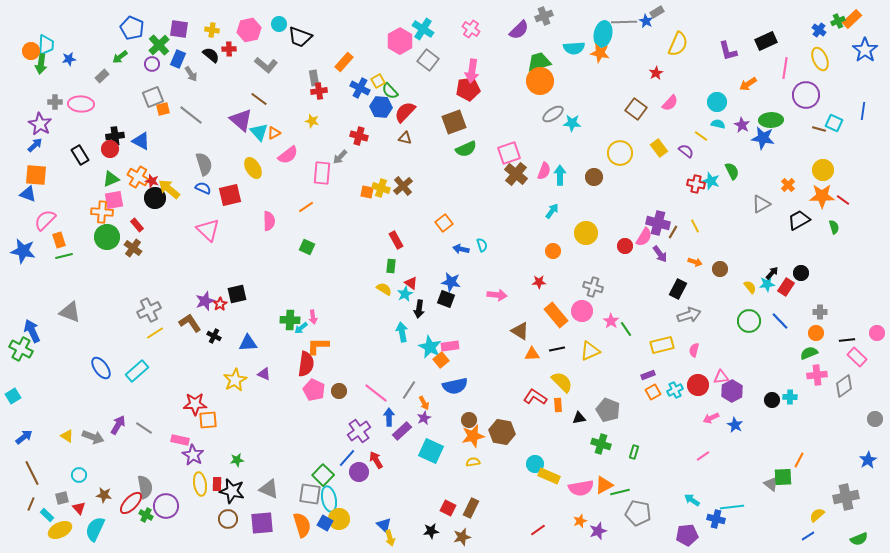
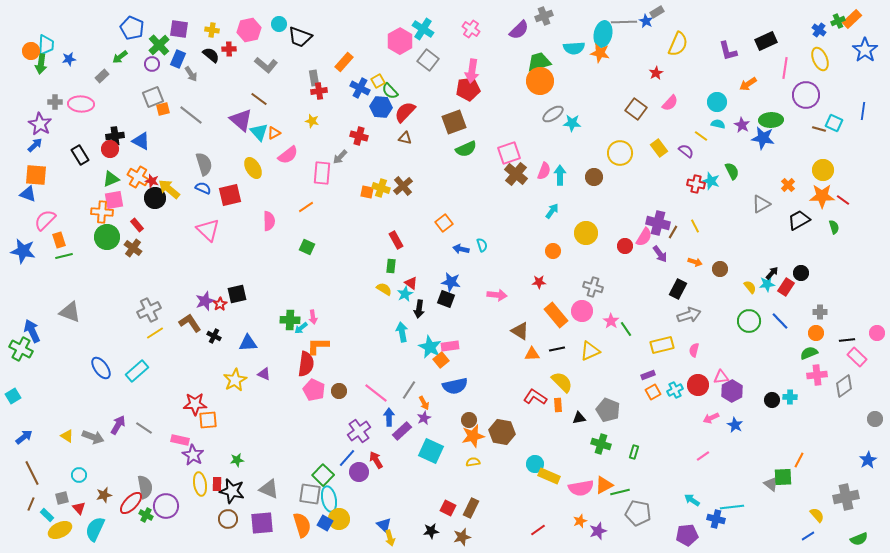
brown star at (104, 495): rotated 21 degrees counterclockwise
yellow semicircle at (817, 515): rotated 91 degrees clockwise
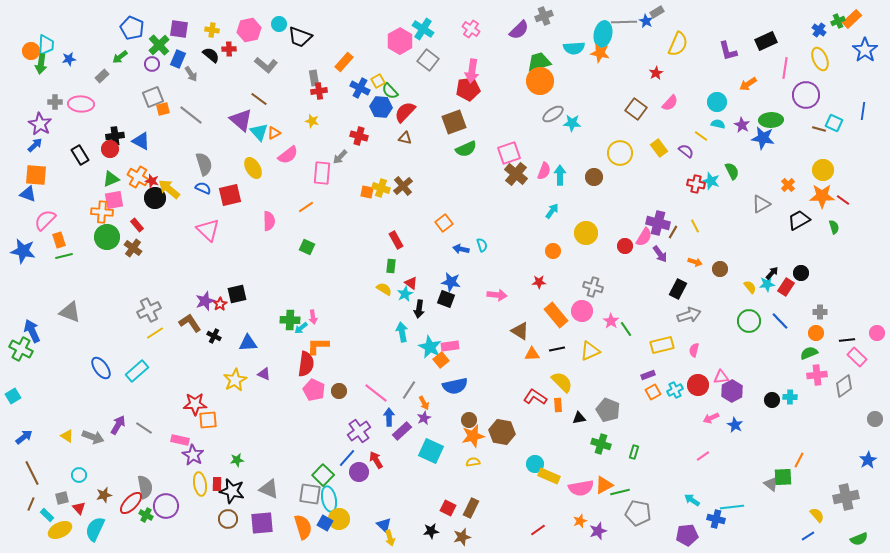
orange semicircle at (302, 525): moved 1 px right, 2 px down
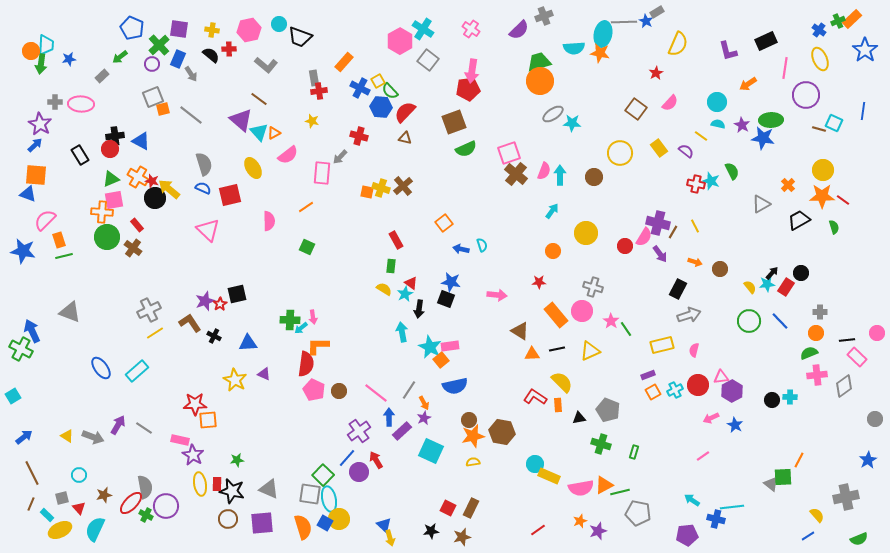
yellow star at (235, 380): rotated 15 degrees counterclockwise
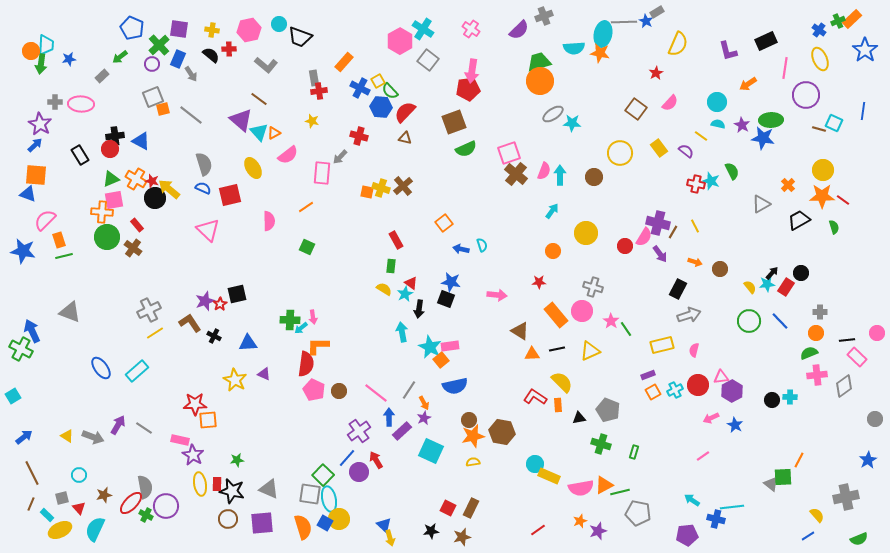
orange cross at (138, 177): moved 2 px left, 2 px down
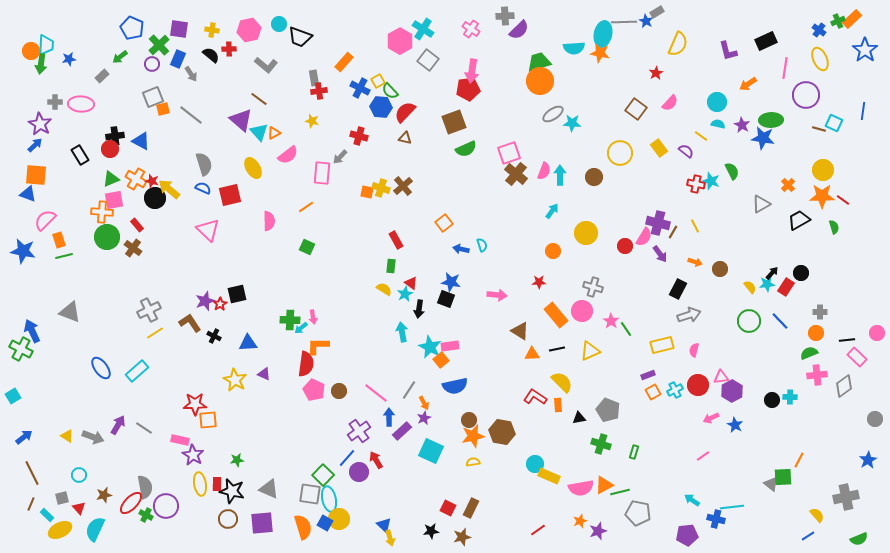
gray cross at (544, 16): moved 39 px left; rotated 18 degrees clockwise
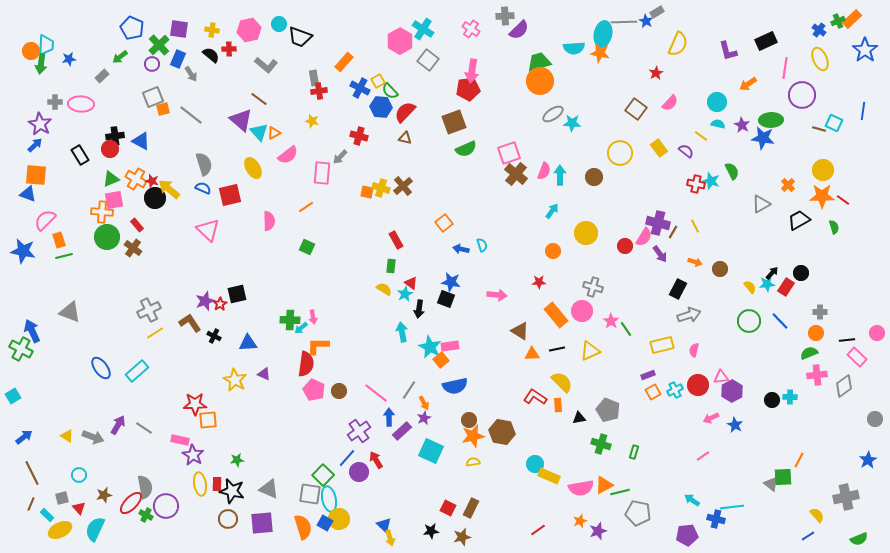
purple circle at (806, 95): moved 4 px left
